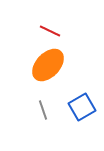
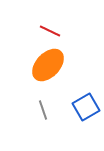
blue square: moved 4 px right
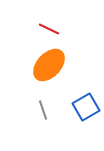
red line: moved 1 px left, 2 px up
orange ellipse: moved 1 px right
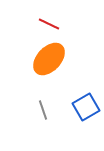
red line: moved 5 px up
orange ellipse: moved 6 px up
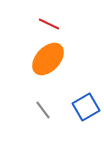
orange ellipse: moved 1 px left
gray line: rotated 18 degrees counterclockwise
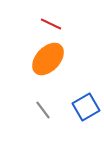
red line: moved 2 px right
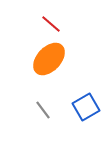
red line: rotated 15 degrees clockwise
orange ellipse: moved 1 px right
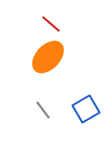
orange ellipse: moved 1 px left, 2 px up
blue square: moved 2 px down
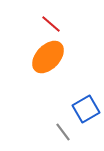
gray line: moved 20 px right, 22 px down
